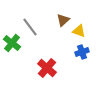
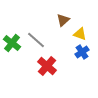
gray line: moved 6 px right, 13 px down; rotated 12 degrees counterclockwise
yellow triangle: moved 1 px right, 3 px down
blue cross: rotated 16 degrees counterclockwise
red cross: moved 2 px up
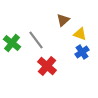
gray line: rotated 12 degrees clockwise
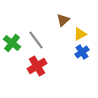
yellow triangle: rotated 48 degrees counterclockwise
red cross: moved 10 px left; rotated 18 degrees clockwise
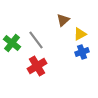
blue cross: rotated 16 degrees clockwise
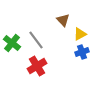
brown triangle: rotated 32 degrees counterclockwise
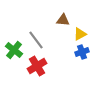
brown triangle: rotated 40 degrees counterclockwise
green cross: moved 2 px right, 7 px down
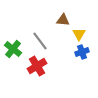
yellow triangle: moved 1 px left; rotated 32 degrees counterclockwise
gray line: moved 4 px right, 1 px down
green cross: moved 1 px left, 1 px up
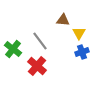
yellow triangle: moved 1 px up
red cross: rotated 18 degrees counterclockwise
